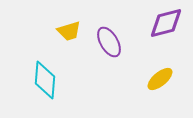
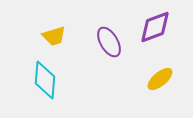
purple diamond: moved 11 px left, 4 px down; rotated 6 degrees counterclockwise
yellow trapezoid: moved 15 px left, 5 px down
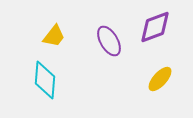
yellow trapezoid: rotated 35 degrees counterclockwise
purple ellipse: moved 1 px up
yellow ellipse: rotated 8 degrees counterclockwise
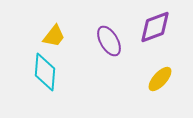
cyan diamond: moved 8 px up
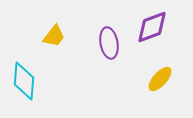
purple diamond: moved 3 px left
purple ellipse: moved 2 px down; rotated 20 degrees clockwise
cyan diamond: moved 21 px left, 9 px down
